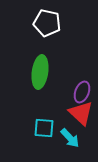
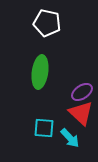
purple ellipse: rotated 35 degrees clockwise
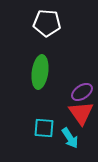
white pentagon: rotated 8 degrees counterclockwise
red triangle: rotated 12 degrees clockwise
cyan arrow: rotated 10 degrees clockwise
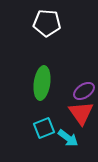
green ellipse: moved 2 px right, 11 px down
purple ellipse: moved 2 px right, 1 px up
cyan square: rotated 25 degrees counterclockwise
cyan arrow: moved 2 px left; rotated 20 degrees counterclockwise
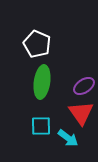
white pentagon: moved 10 px left, 21 px down; rotated 20 degrees clockwise
green ellipse: moved 1 px up
purple ellipse: moved 5 px up
cyan square: moved 3 px left, 2 px up; rotated 20 degrees clockwise
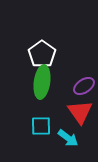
white pentagon: moved 5 px right, 10 px down; rotated 12 degrees clockwise
red triangle: moved 1 px left, 1 px up
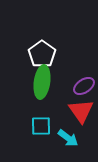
red triangle: moved 1 px right, 1 px up
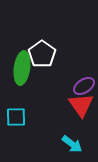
green ellipse: moved 20 px left, 14 px up
red triangle: moved 6 px up
cyan square: moved 25 px left, 9 px up
cyan arrow: moved 4 px right, 6 px down
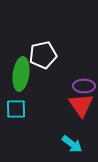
white pentagon: moved 1 px right, 1 px down; rotated 24 degrees clockwise
green ellipse: moved 1 px left, 6 px down
purple ellipse: rotated 35 degrees clockwise
cyan square: moved 8 px up
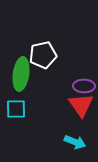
cyan arrow: moved 3 px right, 2 px up; rotated 15 degrees counterclockwise
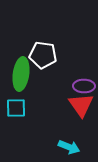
white pentagon: rotated 20 degrees clockwise
cyan square: moved 1 px up
cyan arrow: moved 6 px left, 5 px down
